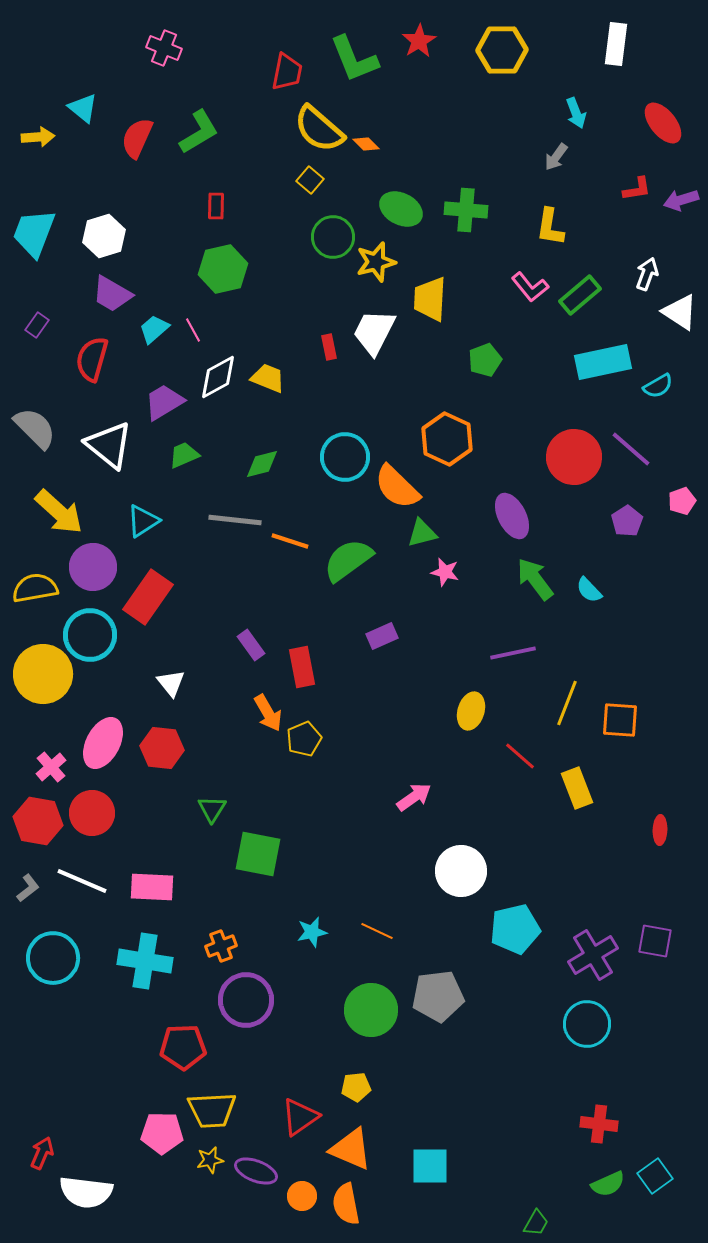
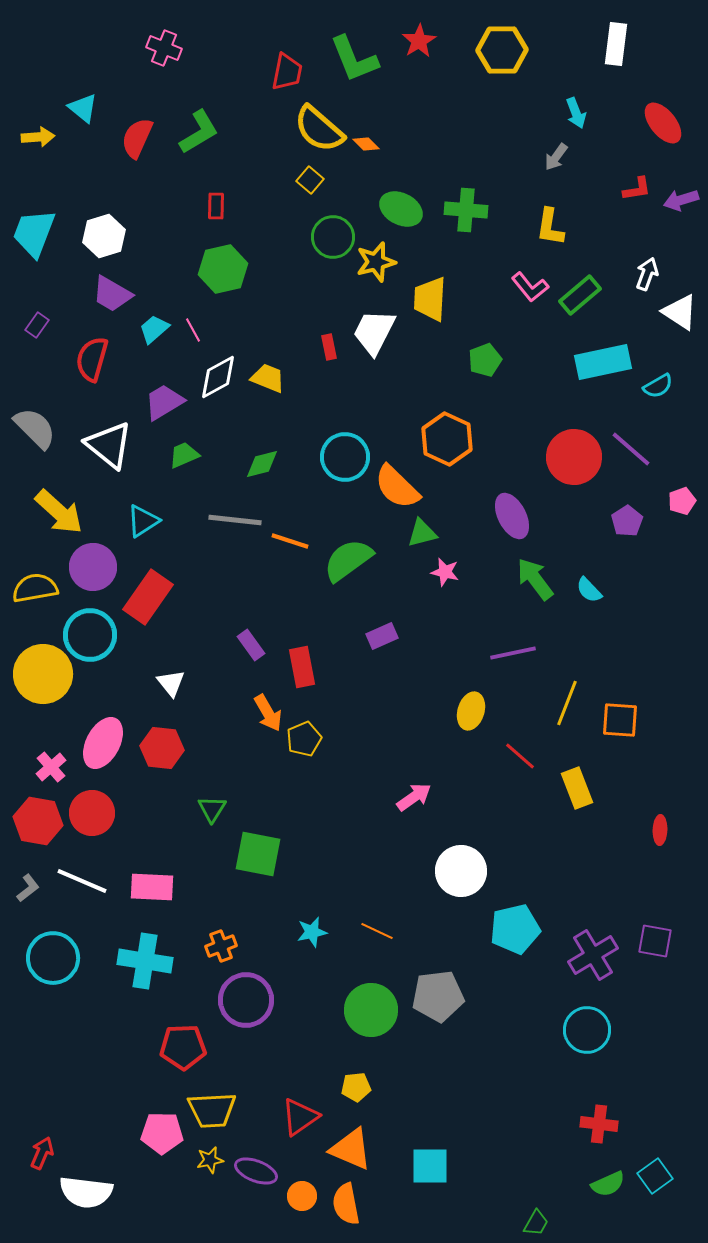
cyan circle at (587, 1024): moved 6 px down
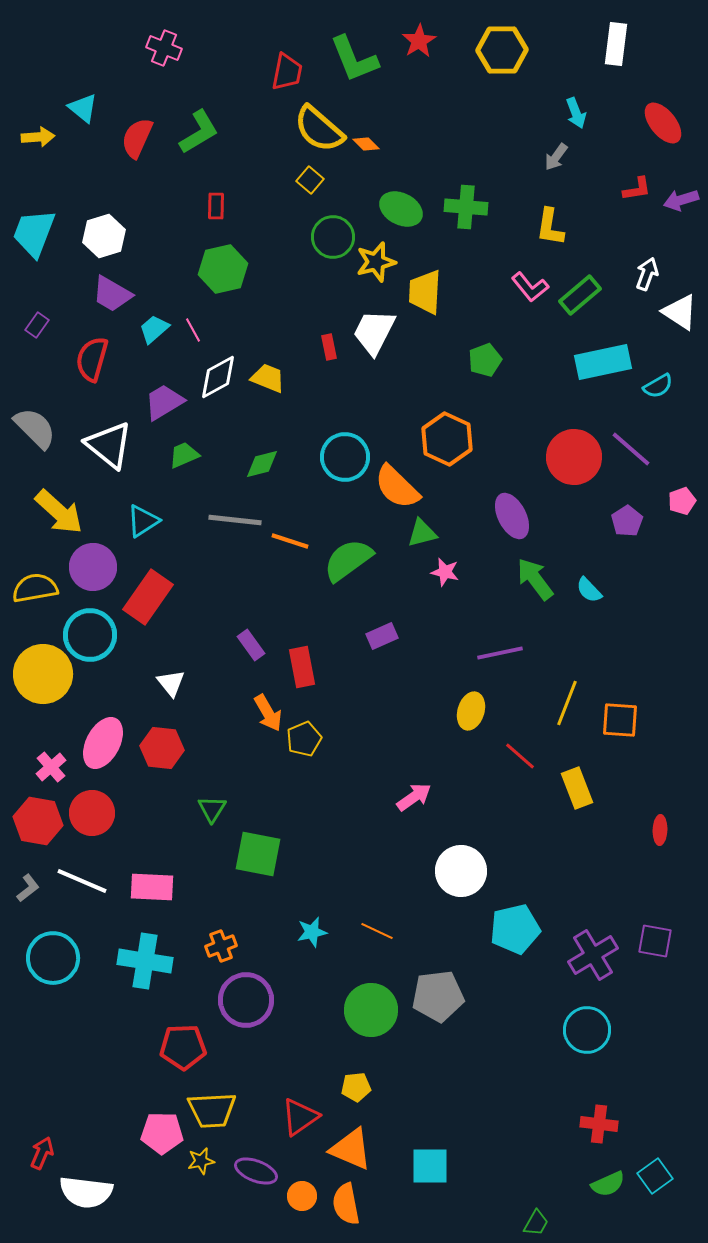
green cross at (466, 210): moved 3 px up
yellow trapezoid at (430, 299): moved 5 px left, 7 px up
purple line at (513, 653): moved 13 px left
yellow star at (210, 1160): moved 9 px left, 1 px down
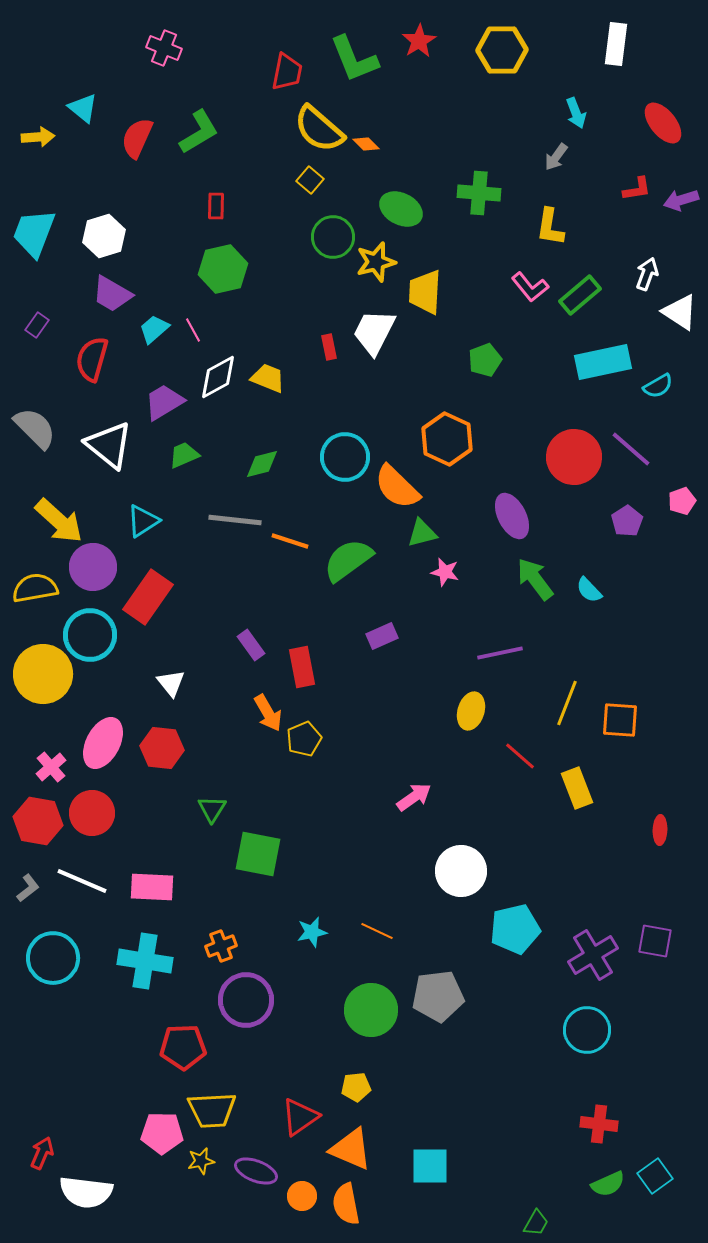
green cross at (466, 207): moved 13 px right, 14 px up
yellow arrow at (59, 512): moved 9 px down
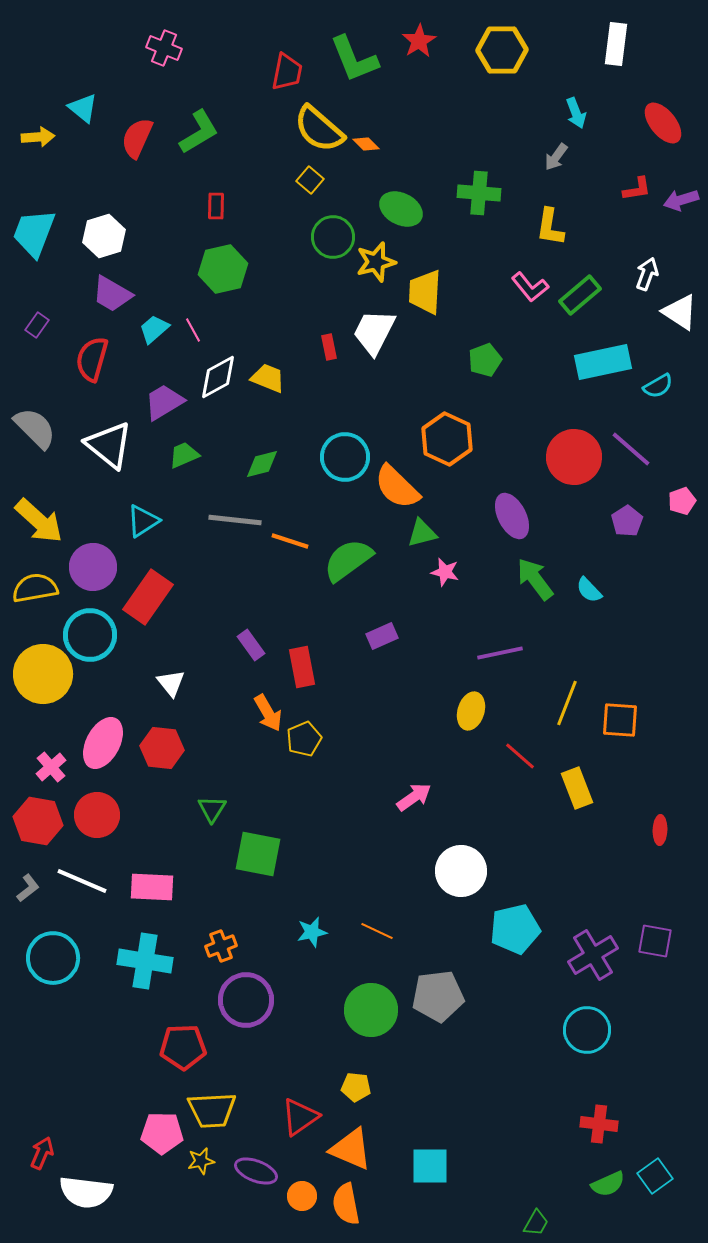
yellow arrow at (59, 521): moved 20 px left
red circle at (92, 813): moved 5 px right, 2 px down
yellow pentagon at (356, 1087): rotated 12 degrees clockwise
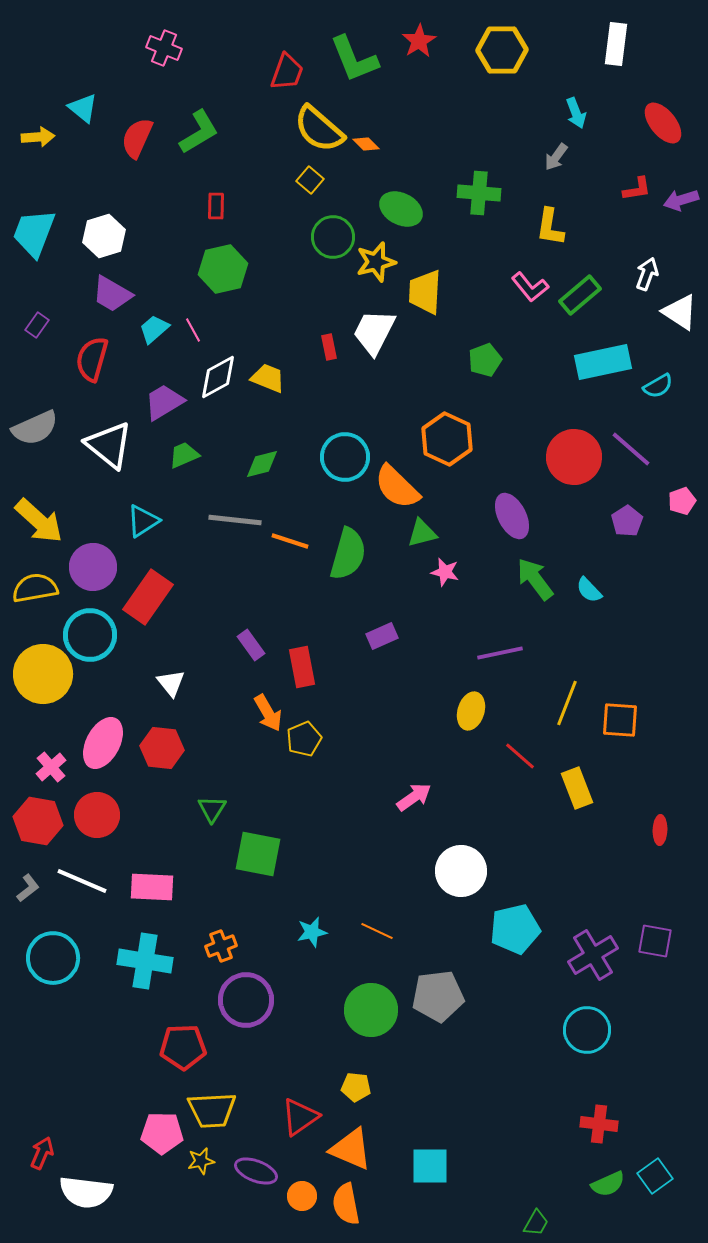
red trapezoid at (287, 72): rotated 9 degrees clockwise
gray semicircle at (35, 428): rotated 111 degrees clockwise
green semicircle at (348, 560): moved 6 px up; rotated 142 degrees clockwise
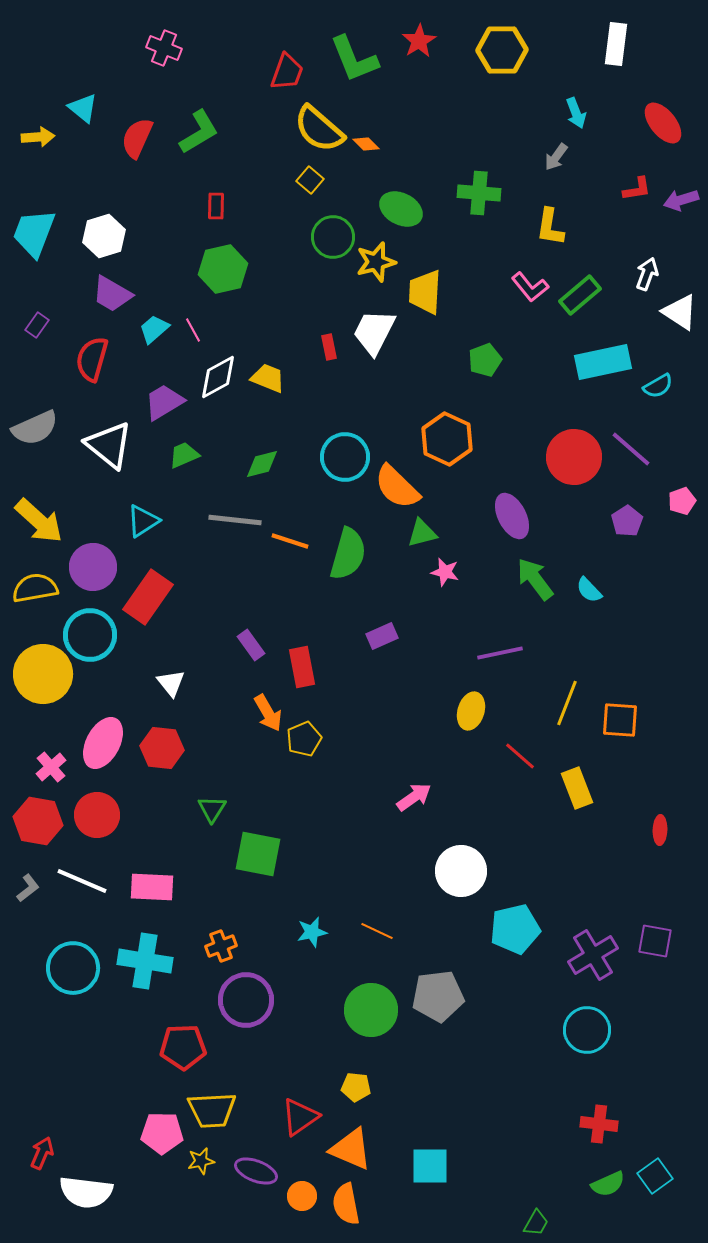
cyan circle at (53, 958): moved 20 px right, 10 px down
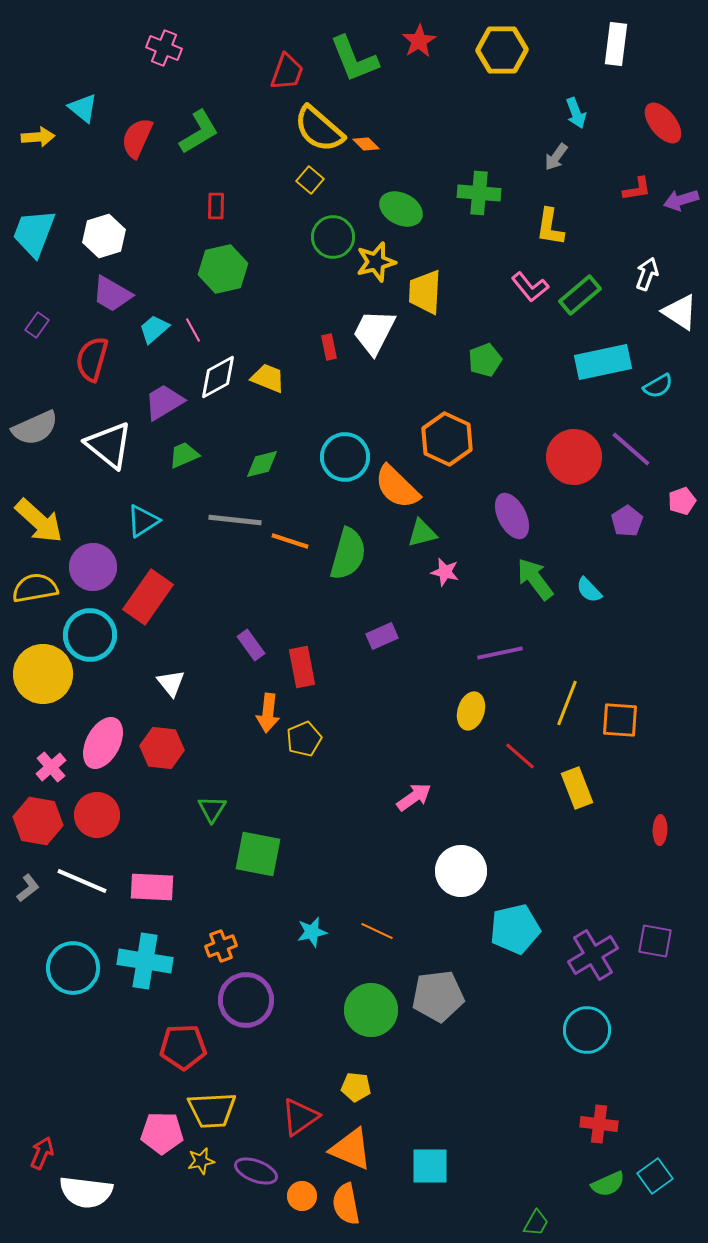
orange arrow at (268, 713): rotated 36 degrees clockwise
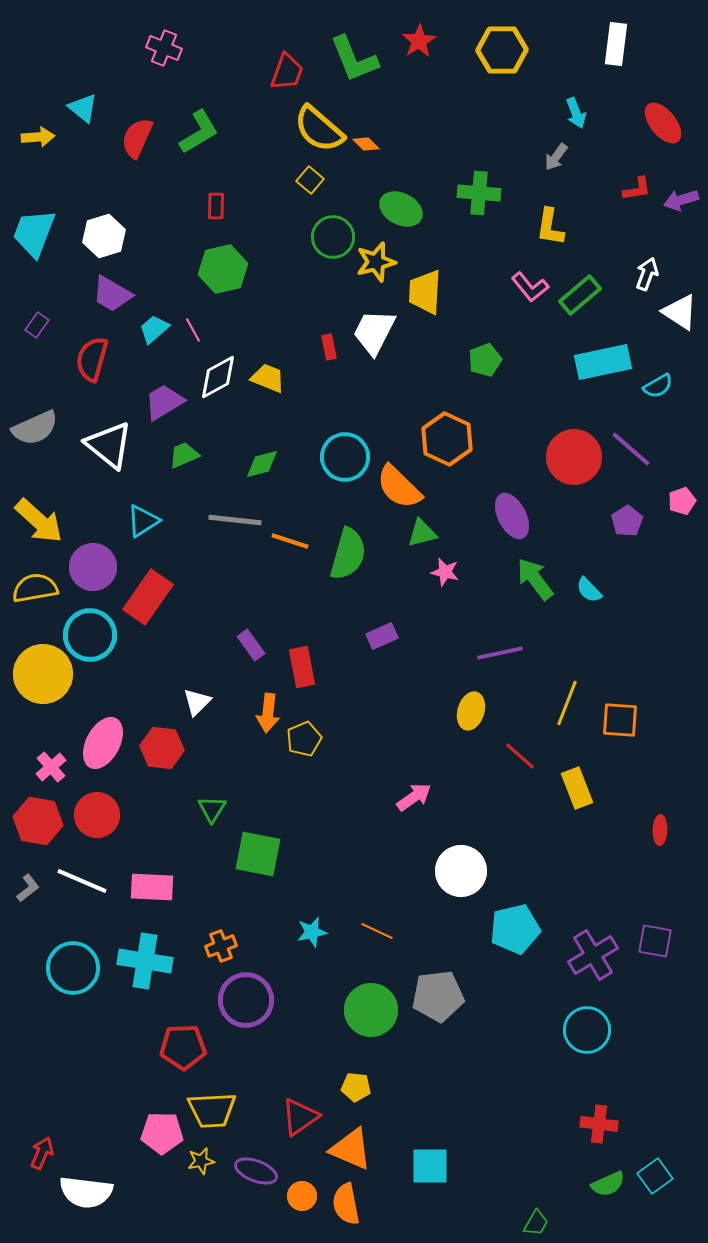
orange semicircle at (397, 487): moved 2 px right
white triangle at (171, 683): moved 26 px right, 19 px down; rotated 24 degrees clockwise
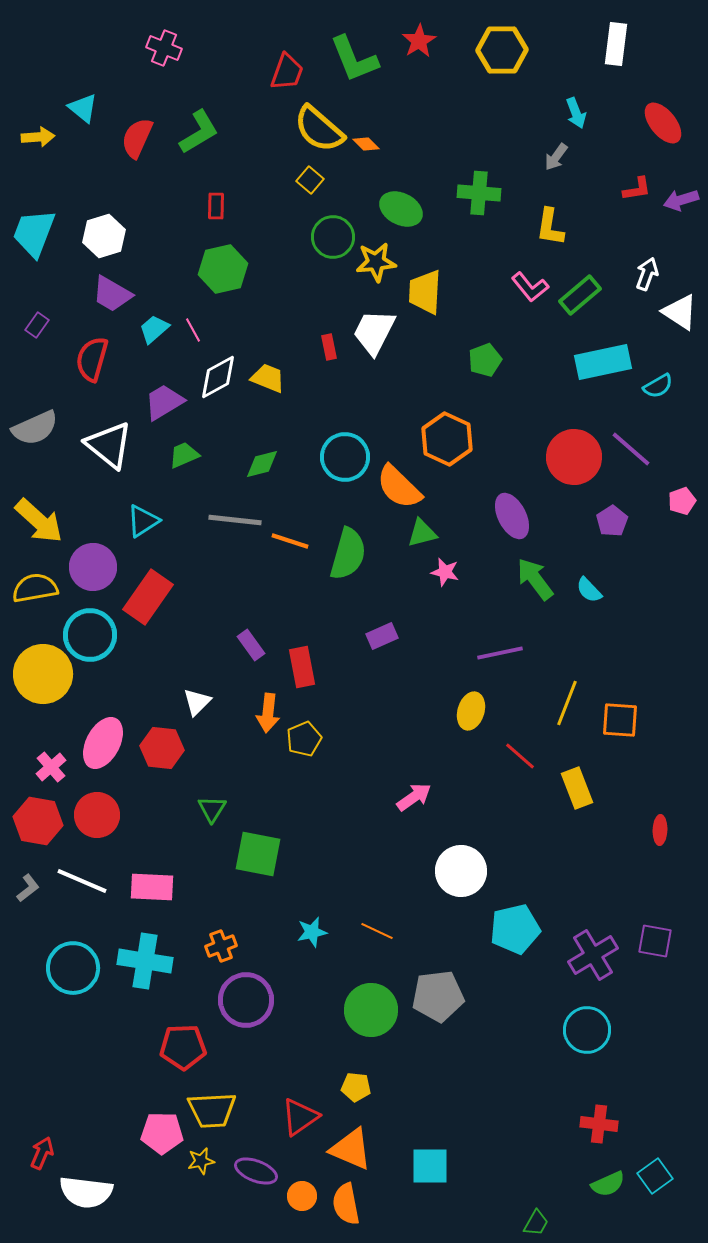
yellow star at (376, 262): rotated 9 degrees clockwise
purple pentagon at (627, 521): moved 15 px left
